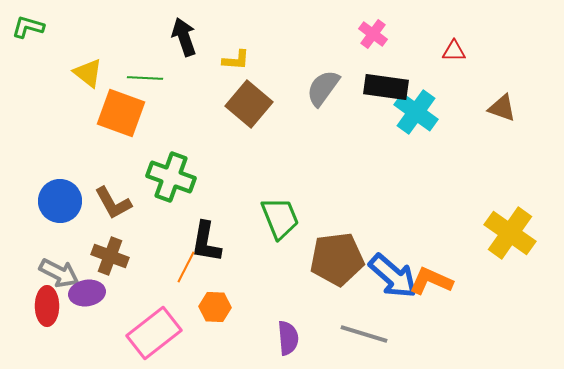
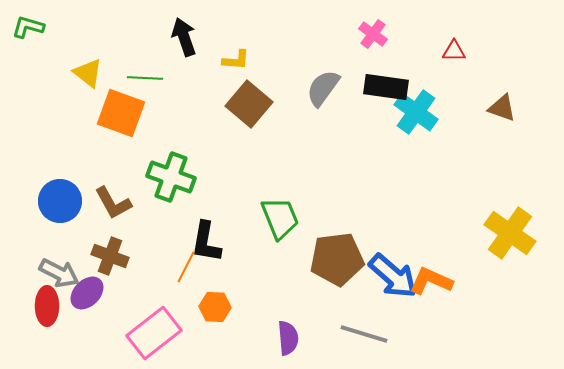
purple ellipse: rotated 36 degrees counterclockwise
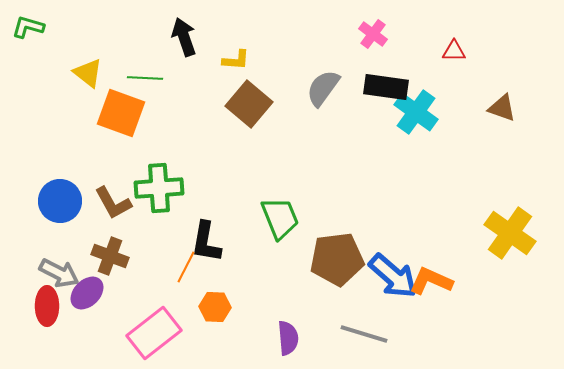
green cross: moved 12 px left, 11 px down; rotated 24 degrees counterclockwise
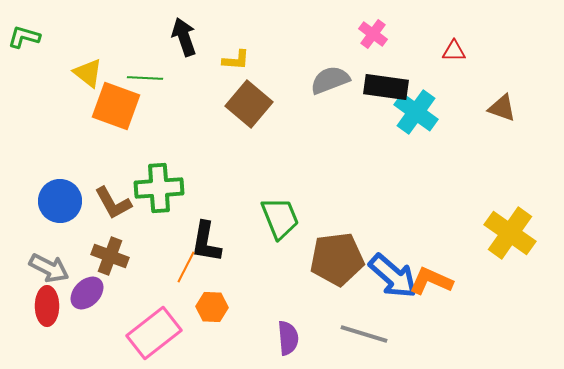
green L-shape: moved 4 px left, 10 px down
gray semicircle: moved 7 px right, 8 px up; rotated 33 degrees clockwise
orange square: moved 5 px left, 7 px up
gray arrow: moved 10 px left, 5 px up
orange hexagon: moved 3 px left
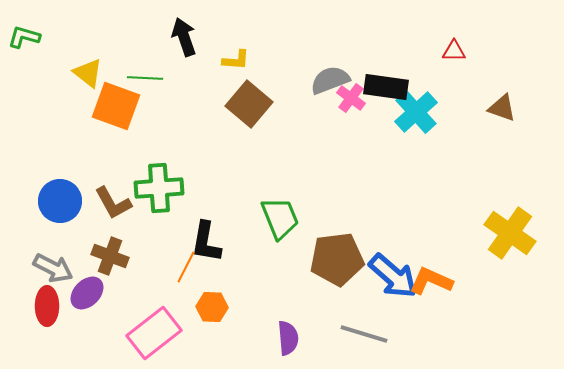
pink cross: moved 22 px left, 64 px down
cyan cross: rotated 12 degrees clockwise
gray arrow: moved 4 px right
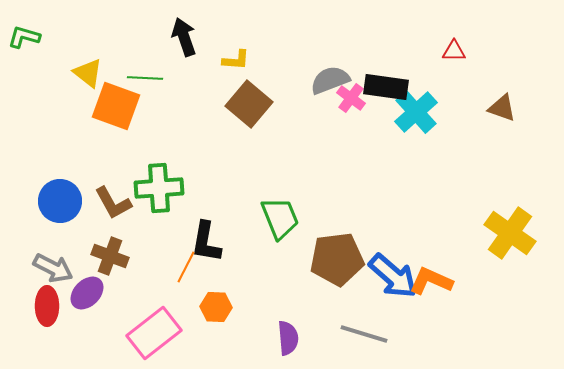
orange hexagon: moved 4 px right
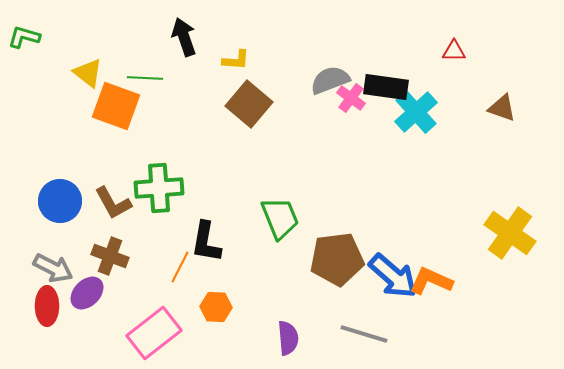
orange line: moved 6 px left
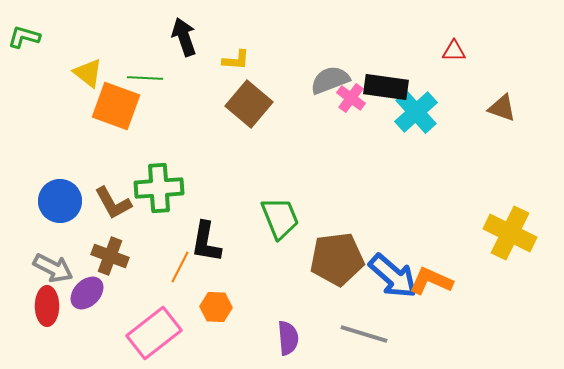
yellow cross: rotated 9 degrees counterclockwise
